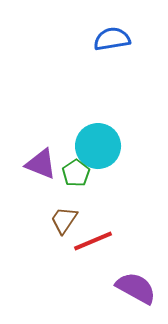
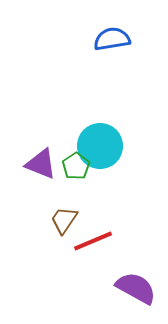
cyan circle: moved 2 px right
green pentagon: moved 7 px up
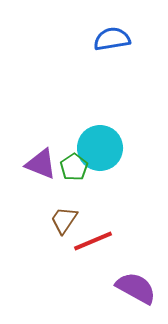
cyan circle: moved 2 px down
green pentagon: moved 2 px left, 1 px down
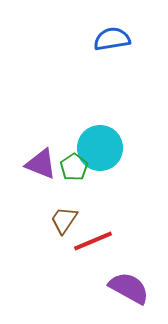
purple semicircle: moved 7 px left
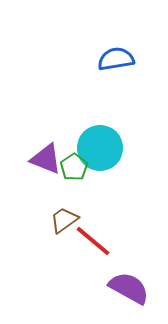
blue semicircle: moved 4 px right, 20 px down
purple triangle: moved 5 px right, 5 px up
brown trapezoid: rotated 20 degrees clockwise
red line: rotated 63 degrees clockwise
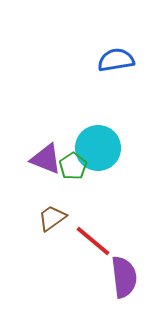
blue semicircle: moved 1 px down
cyan circle: moved 2 px left
green pentagon: moved 1 px left, 1 px up
brown trapezoid: moved 12 px left, 2 px up
purple semicircle: moved 5 px left, 11 px up; rotated 54 degrees clockwise
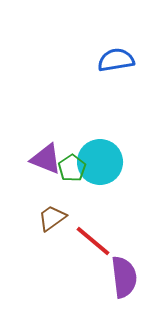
cyan circle: moved 2 px right, 14 px down
green pentagon: moved 1 px left, 2 px down
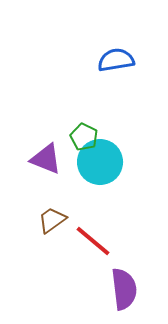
green pentagon: moved 12 px right, 31 px up; rotated 12 degrees counterclockwise
brown trapezoid: moved 2 px down
purple semicircle: moved 12 px down
